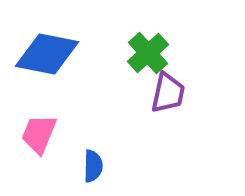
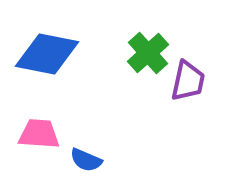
purple trapezoid: moved 20 px right, 12 px up
pink trapezoid: rotated 72 degrees clockwise
blue semicircle: moved 7 px left, 6 px up; rotated 112 degrees clockwise
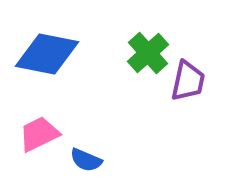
pink trapezoid: rotated 30 degrees counterclockwise
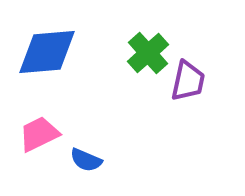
blue diamond: moved 2 px up; rotated 16 degrees counterclockwise
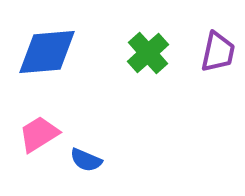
purple trapezoid: moved 30 px right, 29 px up
pink trapezoid: rotated 6 degrees counterclockwise
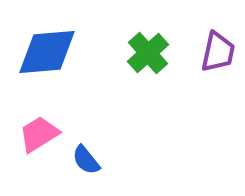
blue semicircle: rotated 28 degrees clockwise
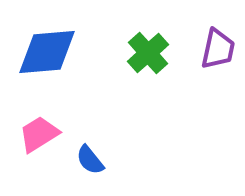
purple trapezoid: moved 3 px up
blue semicircle: moved 4 px right
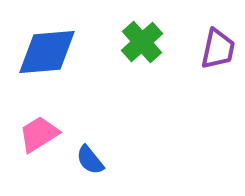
green cross: moved 6 px left, 11 px up
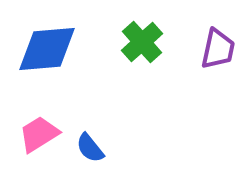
blue diamond: moved 3 px up
blue semicircle: moved 12 px up
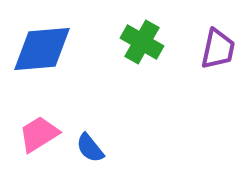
green cross: rotated 18 degrees counterclockwise
blue diamond: moved 5 px left
